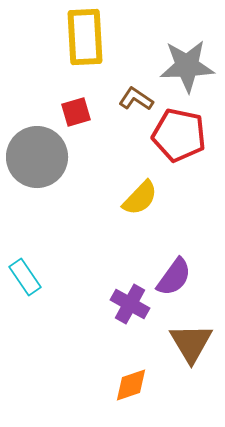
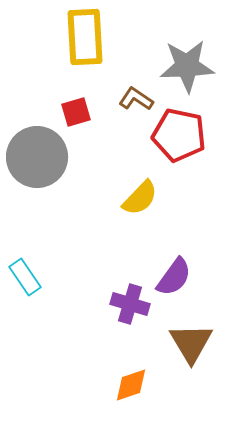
purple cross: rotated 12 degrees counterclockwise
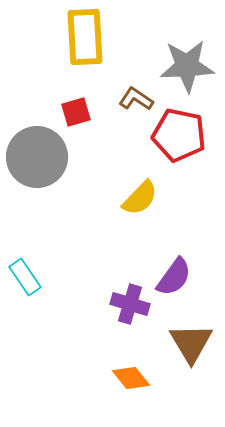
orange diamond: moved 7 px up; rotated 69 degrees clockwise
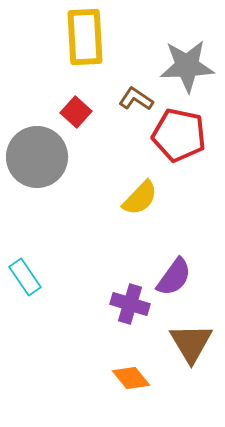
red square: rotated 32 degrees counterclockwise
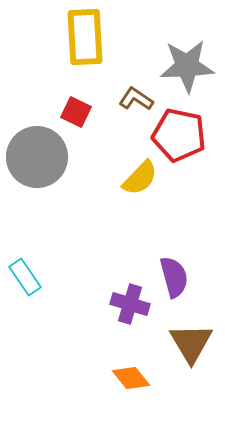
red square: rotated 16 degrees counterclockwise
yellow semicircle: moved 20 px up
purple semicircle: rotated 51 degrees counterclockwise
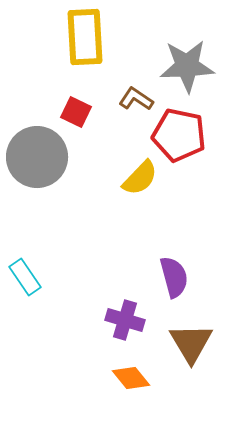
purple cross: moved 5 px left, 16 px down
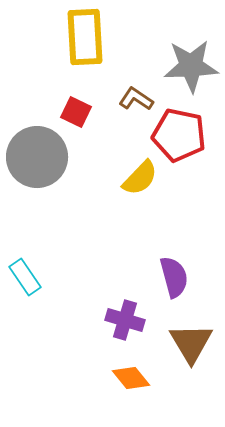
gray star: moved 4 px right
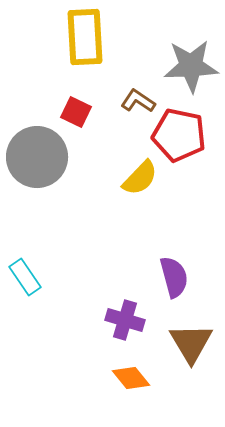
brown L-shape: moved 2 px right, 2 px down
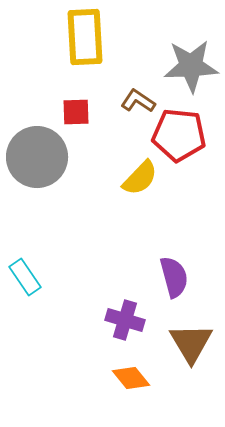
red square: rotated 28 degrees counterclockwise
red pentagon: rotated 6 degrees counterclockwise
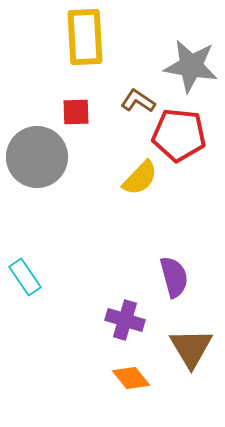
gray star: rotated 12 degrees clockwise
brown triangle: moved 5 px down
